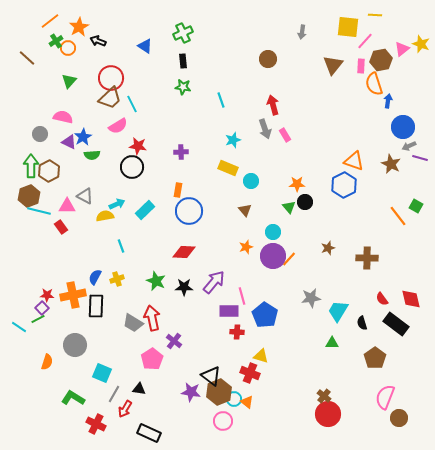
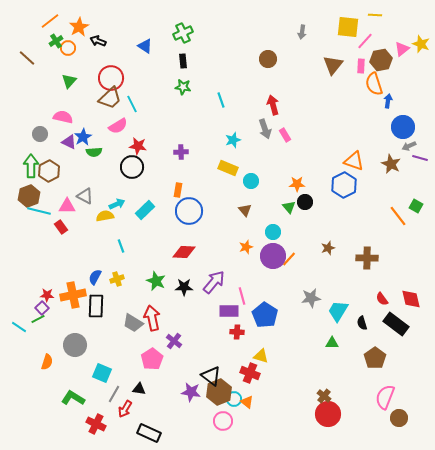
green semicircle at (92, 155): moved 2 px right, 3 px up
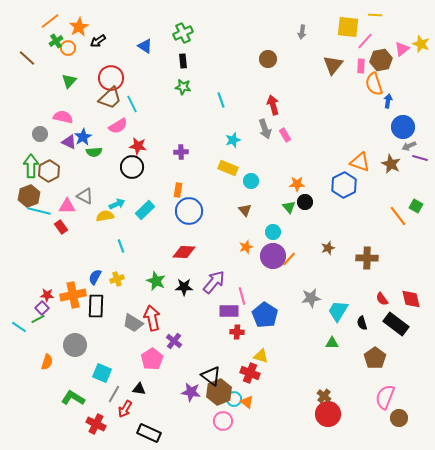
black arrow at (98, 41): rotated 56 degrees counterclockwise
orange triangle at (354, 161): moved 6 px right, 1 px down
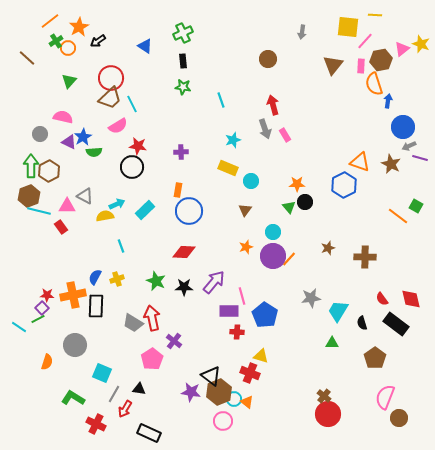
brown triangle at (245, 210): rotated 16 degrees clockwise
orange line at (398, 216): rotated 15 degrees counterclockwise
brown cross at (367, 258): moved 2 px left, 1 px up
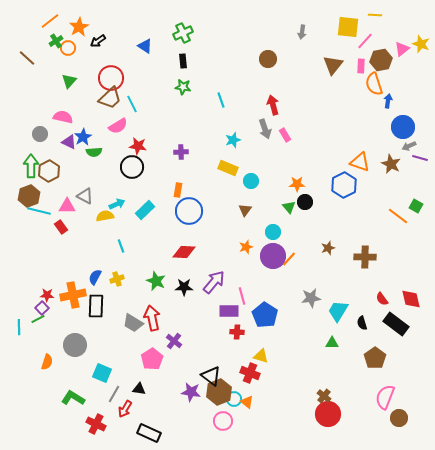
cyan line at (19, 327): rotated 56 degrees clockwise
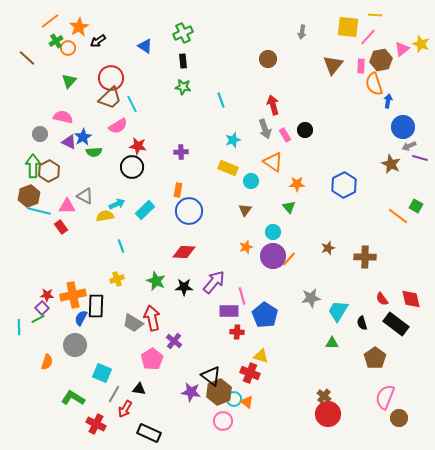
pink line at (365, 41): moved 3 px right, 4 px up
orange triangle at (360, 162): moved 87 px left; rotated 15 degrees clockwise
green arrow at (31, 166): moved 2 px right
black circle at (305, 202): moved 72 px up
blue semicircle at (95, 277): moved 14 px left, 41 px down
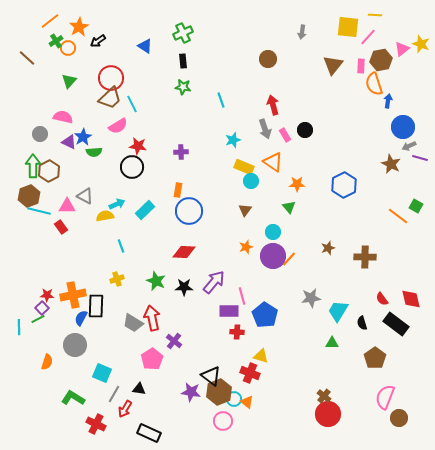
yellow rectangle at (228, 168): moved 16 px right, 1 px up
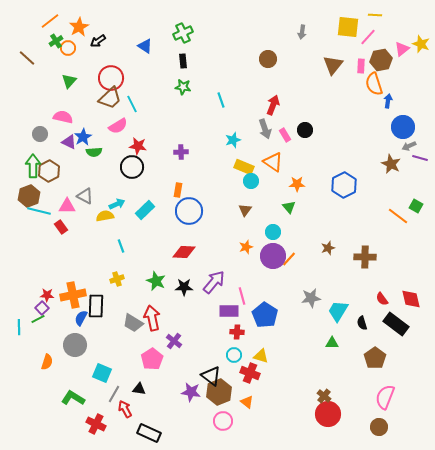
red arrow at (273, 105): rotated 36 degrees clockwise
cyan circle at (234, 399): moved 44 px up
red arrow at (125, 409): rotated 120 degrees clockwise
brown circle at (399, 418): moved 20 px left, 9 px down
